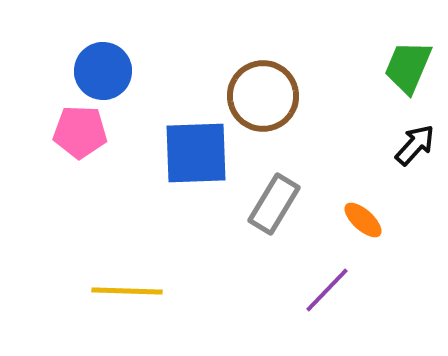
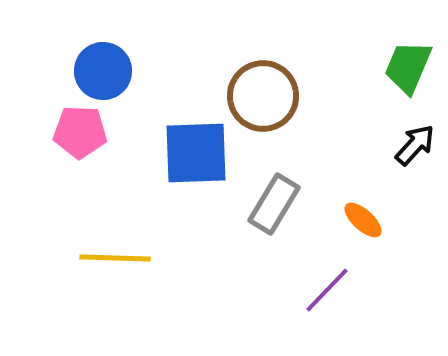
yellow line: moved 12 px left, 33 px up
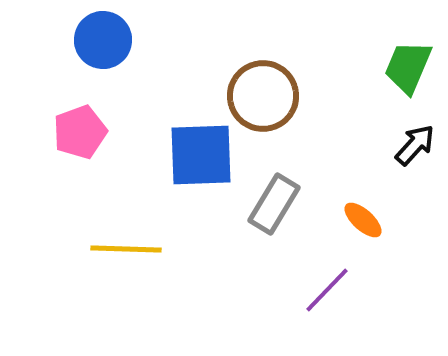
blue circle: moved 31 px up
pink pentagon: rotated 22 degrees counterclockwise
blue square: moved 5 px right, 2 px down
yellow line: moved 11 px right, 9 px up
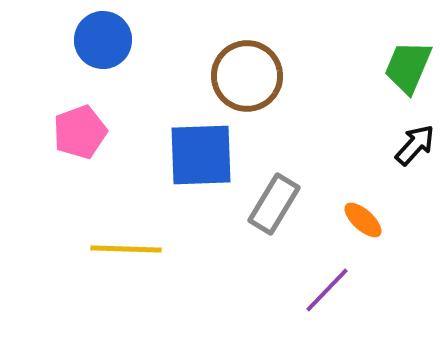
brown circle: moved 16 px left, 20 px up
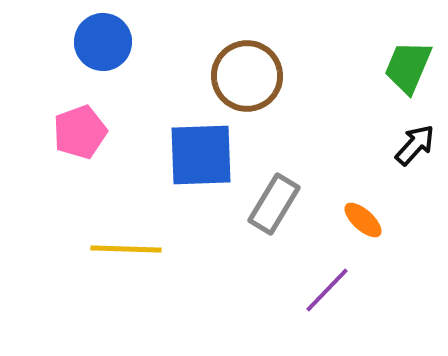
blue circle: moved 2 px down
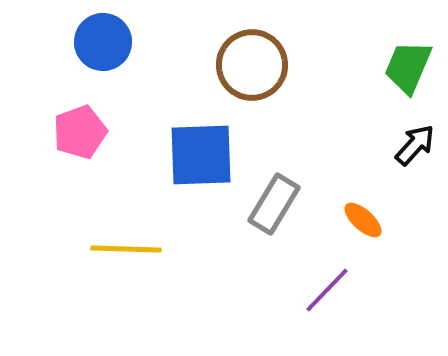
brown circle: moved 5 px right, 11 px up
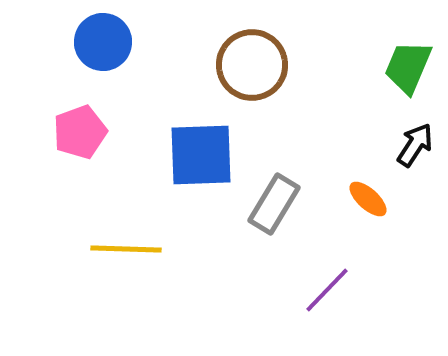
black arrow: rotated 9 degrees counterclockwise
orange ellipse: moved 5 px right, 21 px up
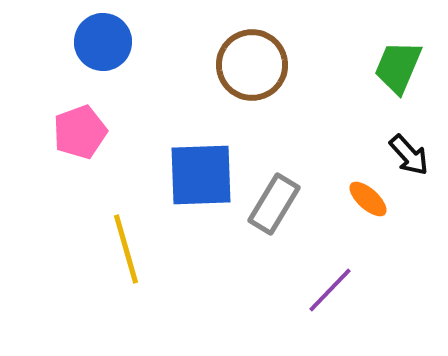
green trapezoid: moved 10 px left
black arrow: moved 6 px left, 10 px down; rotated 105 degrees clockwise
blue square: moved 20 px down
yellow line: rotated 72 degrees clockwise
purple line: moved 3 px right
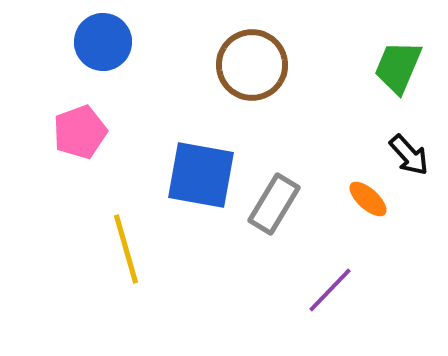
blue square: rotated 12 degrees clockwise
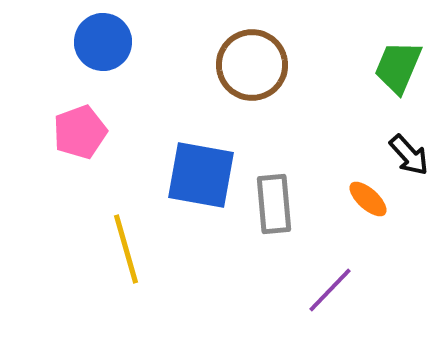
gray rectangle: rotated 36 degrees counterclockwise
